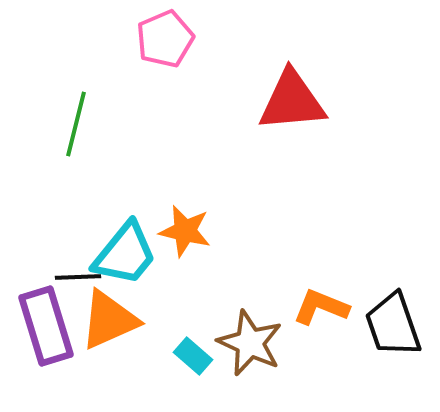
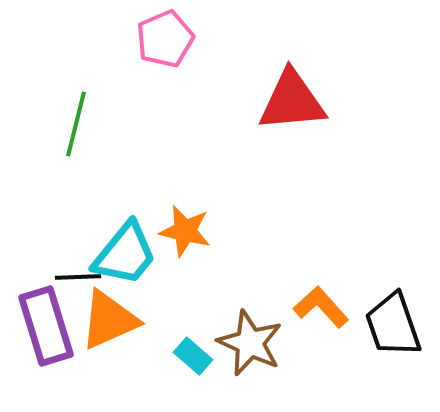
orange L-shape: rotated 26 degrees clockwise
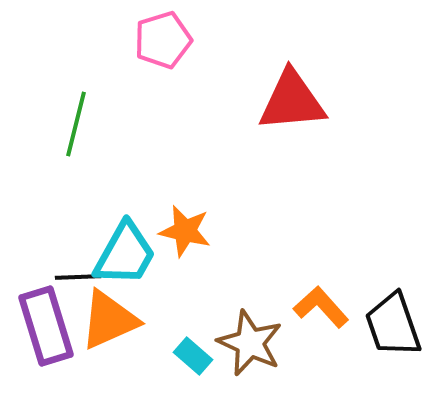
pink pentagon: moved 2 px left, 1 px down; rotated 6 degrees clockwise
cyan trapezoid: rotated 10 degrees counterclockwise
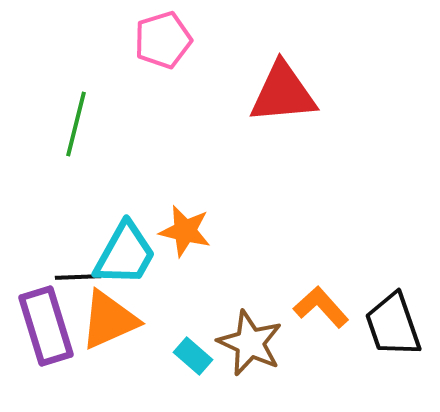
red triangle: moved 9 px left, 8 px up
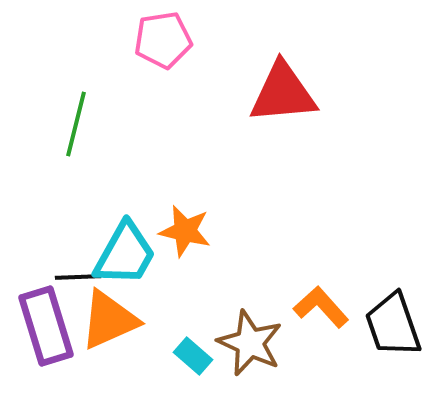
pink pentagon: rotated 8 degrees clockwise
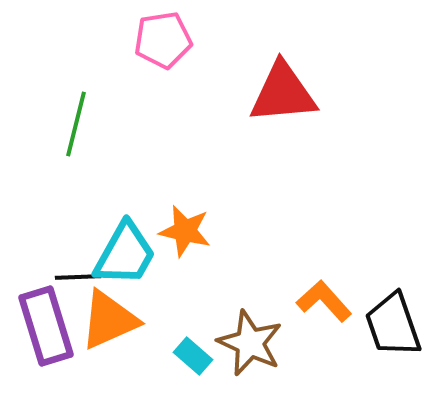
orange L-shape: moved 3 px right, 6 px up
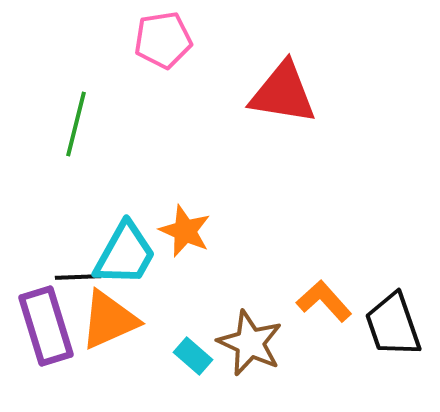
red triangle: rotated 14 degrees clockwise
orange star: rotated 10 degrees clockwise
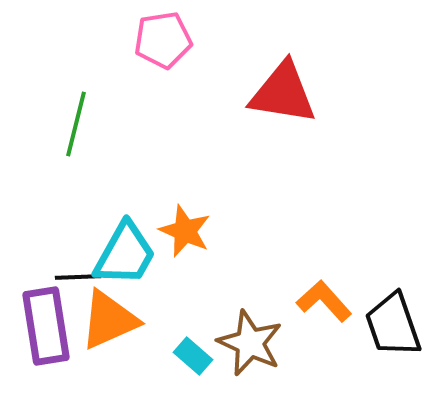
purple rectangle: rotated 8 degrees clockwise
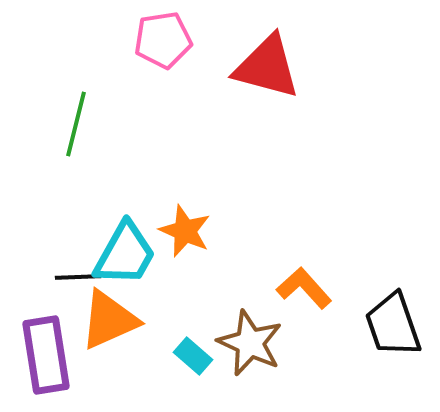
red triangle: moved 16 px left, 26 px up; rotated 6 degrees clockwise
orange L-shape: moved 20 px left, 13 px up
purple rectangle: moved 29 px down
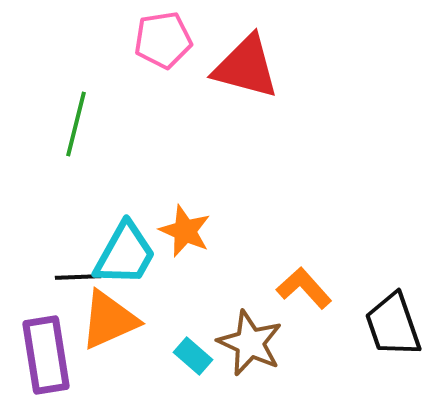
red triangle: moved 21 px left
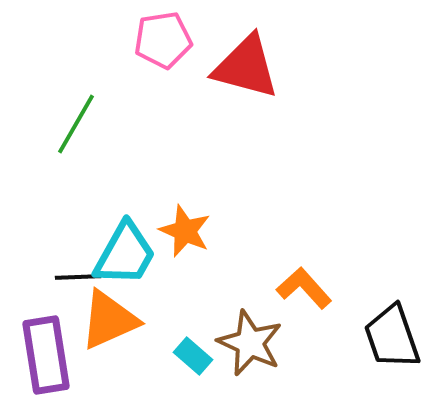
green line: rotated 16 degrees clockwise
black trapezoid: moved 1 px left, 12 px down
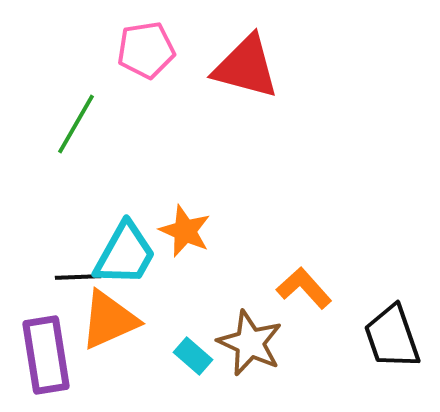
pink pentagon: moved 17 px left, 10 px down
